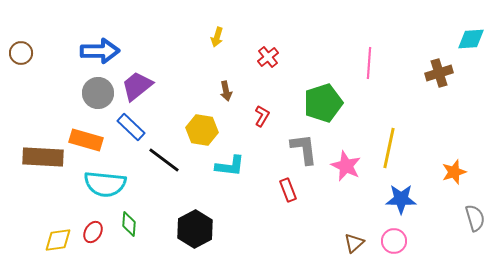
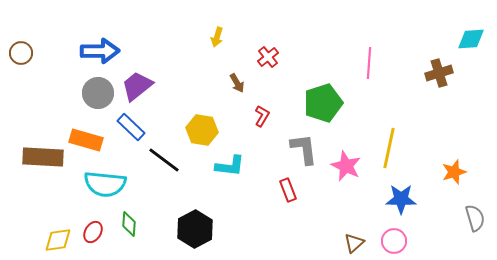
brown arrow: moved 11 px right, 8 px up; rotated 18 degrees counterclockwise
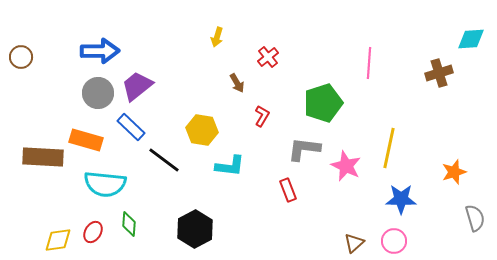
brown circle: moved 4 px down
gray L-shape: rotated 76 degrees counterclockwise
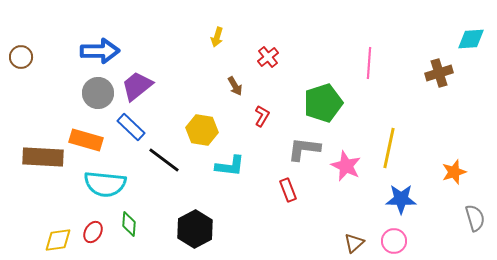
brown arrow: moved 2 px left, 3 px down
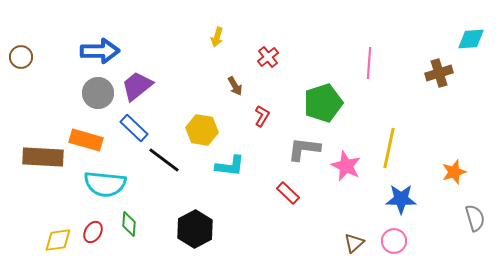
blue rectangle: moved 3 px right, 1 px down
red rectangle: moved 3 px down; rotated 25 degrees counterclockwise
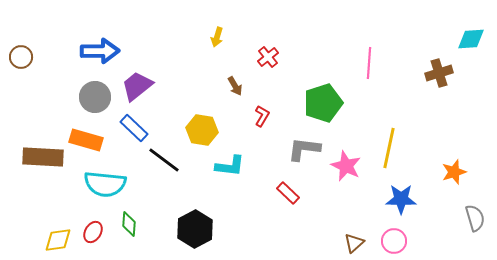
gray circle: moved 3 px left, 4 px down
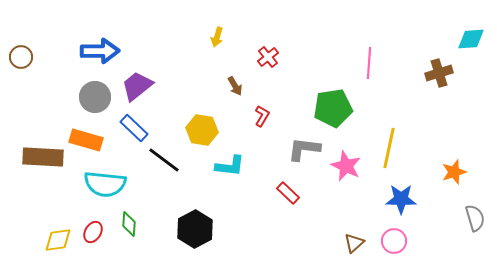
green pentagon: moved 10 px right, 5 px down; rotated 9 degrees clockwise
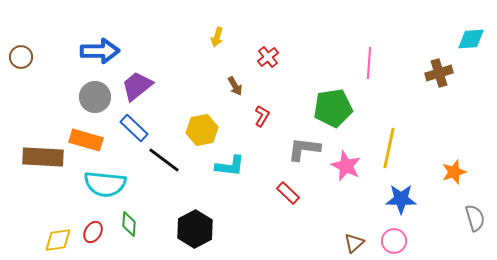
yellow hexagon: rotated 20 degrees counterclockwise
